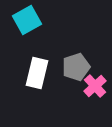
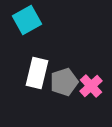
gray pentagon: moved 12 px left, 15 px down
pink cross: moved 4 px left
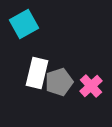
cyan square: moved 3 px left, 4 px down
gray pentagon: moved 5 px left
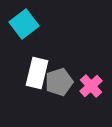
cyan square: rotated 8 degrees counterclockwise
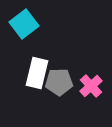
gray pentagon: rotated 16 degrees clockwise
